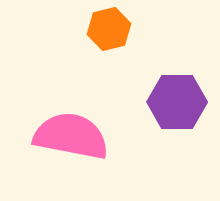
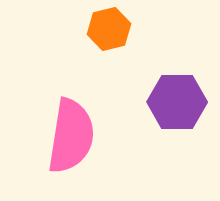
pink semicircle: rotated 88 degrees clockwise
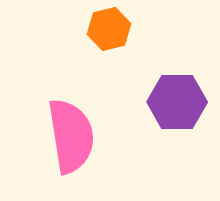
pink semicircle: rotated 18 degrees counterclockwise
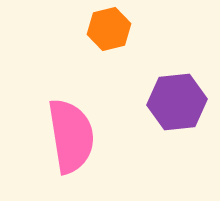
purple hexagon: rotated 6 degrees counterclockwise
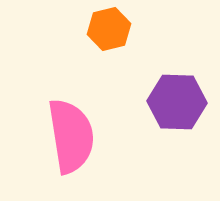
purple hexagon: rotated 8 degrees clockwise
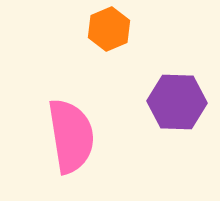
orange hexagon: rotated 9 degrees counterclockwise
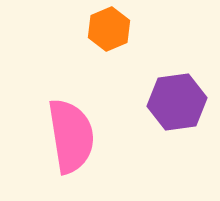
purple hexagon: rotated 10 degrees counterclockwise
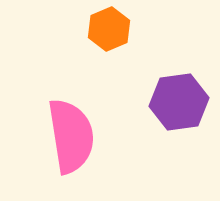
purple hexagon: moved 2 px right
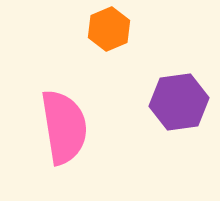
pink semicircle: moved 7 px left, 9 px up
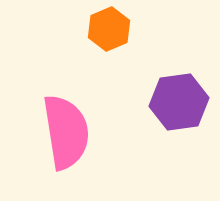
pink semicircle: moved 2 px right, 5 px down
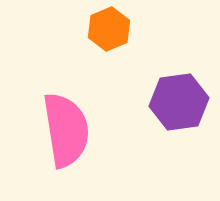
pink semicircle: moved 2 px up
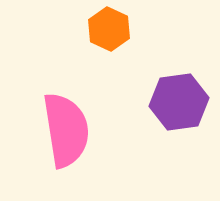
orange hexagon: rotated 12 degrees counterclockwise
